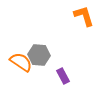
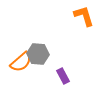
gray hexagon: moved 1 px left, 1 px up
orange semicircle: rotated 105 degrees clockwise
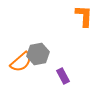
orange L-shape: rotated 20 degrees clockwise
gray hexagon: rotated 15 degrees counterclockwise
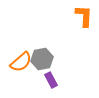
gray hexagon: moved 4 px right, 5 px down
purple rectangle: moved 12 px left, 4 px down
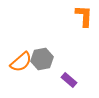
purple rectangle: moved 18 px right; rotated 21 degrees counterclockwise
